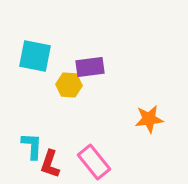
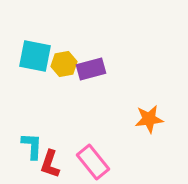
purple rectangle: moved 1 px right, 2 px down; rotated 8 degrees counterclockwise
yellow hexagon: moved 5 px left, 21 px up; rotated 15 degrees counterclockwise
pink rectangle: moved 1 px left
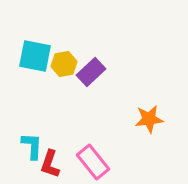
purple rectangle: moved 3 px down; rotated 28 degrees counterclockwise
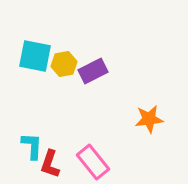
purple rectangle: moved 2 px right, 1 px up; rotated 16 degrees clockwise
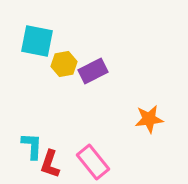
cyan square: moved 2 px right, 15 px up
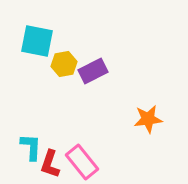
orange star: moved 1 px left
cyan L-shape: moved 1 px left, 1 px down
pink rectangle: moved 11 px left
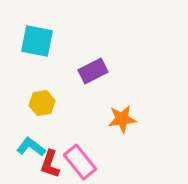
yellow hexagon: moved 22 px left, 39 px down
orange star: moved 26 px left
cyan L-shape: rotated 56 degrees counterclockwise
pink rectangle: moved 2 px left
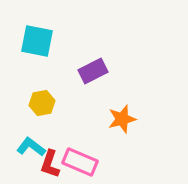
orange star: rotated 8 degrees counterclockwise
pink rectangle: rotated 28 degrees counterclockwise
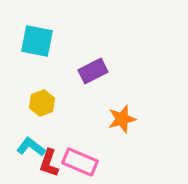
yellow hexagon: rotated 10 degrees counterclockwise
red L-shape: moved 1 px left, 1 px up
